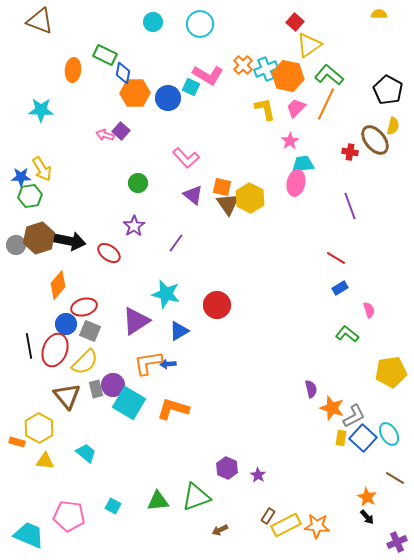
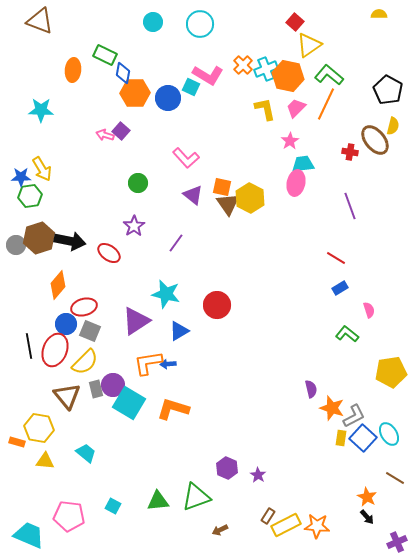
yellow hexagon at (39, 428): rotated 20 degrees counterclockwise
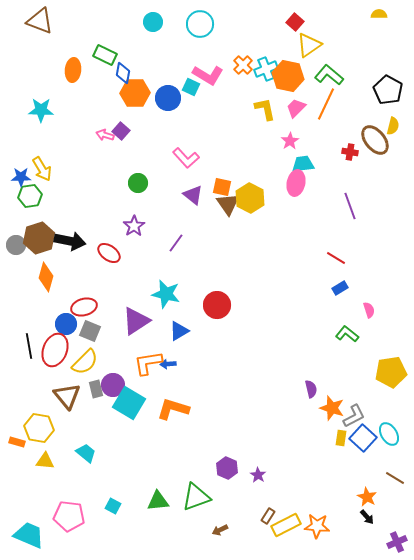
orange diamond at (58, 285): moved 12 px left, 8 px up; rotated 24 degrees counterclockwise
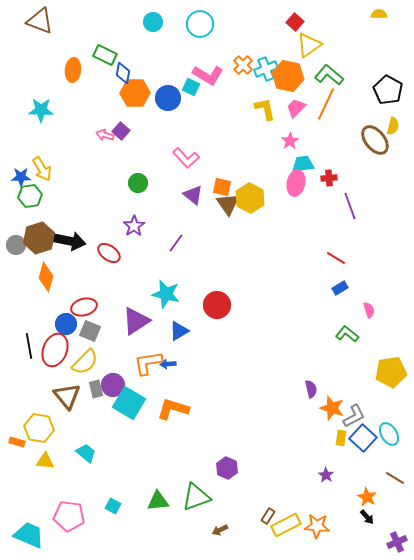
red cross at (350, 152): moved 21 px left, 26 px down; rotated 14 degrees counterclockwise
purple star at (258, 475): moved 68 px right
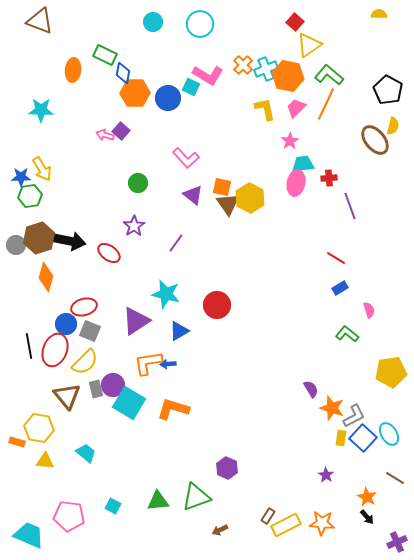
purple semicircle at (311, 389): rotated 18 degrees counterclockwise
orange star at (317, 526): moved 5 px right, 3 px up
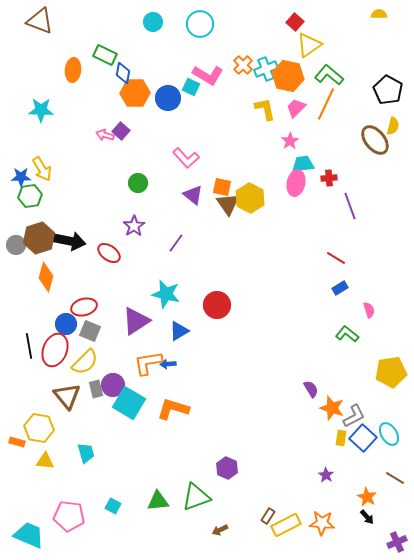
cyan trapezoid at (86, 453): rotated 35 degrees clockwise
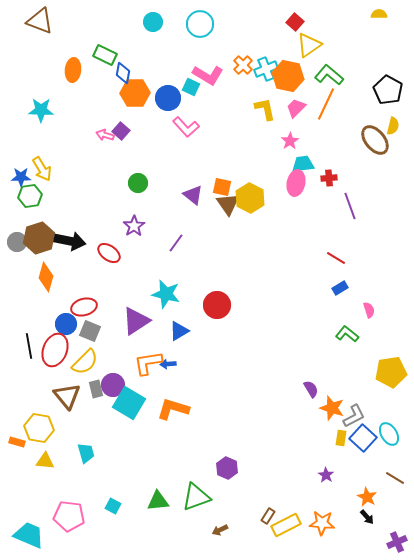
pink L-shape at (186, 158): moved 31 px up
gray circle at (16, 245): moved 1 px right, 3 px up
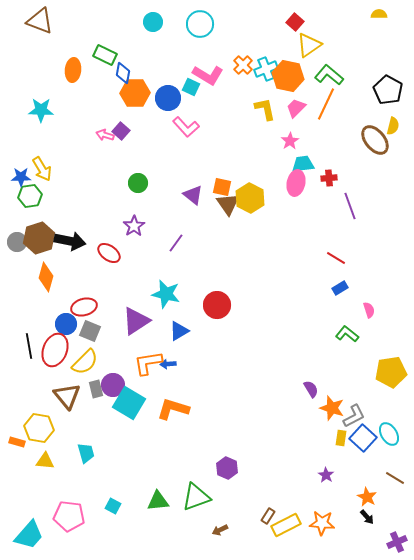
cyan trapezoid at (29, 535): rotated 108 degrees clockwise
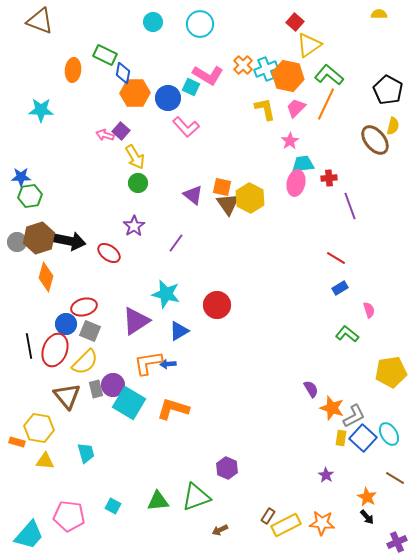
yellow arrow at (42, 169): moved 93 px right, 12 px up
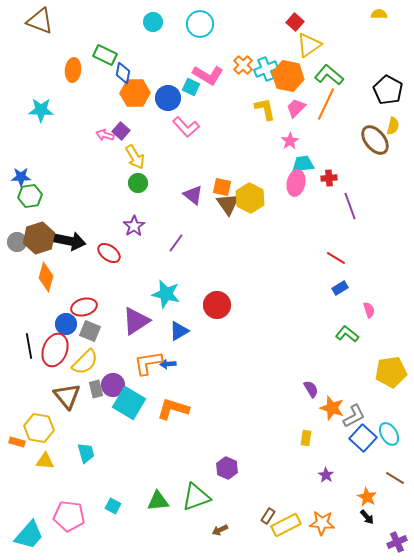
yellow rectangle at (341, 438): moved 35 px left
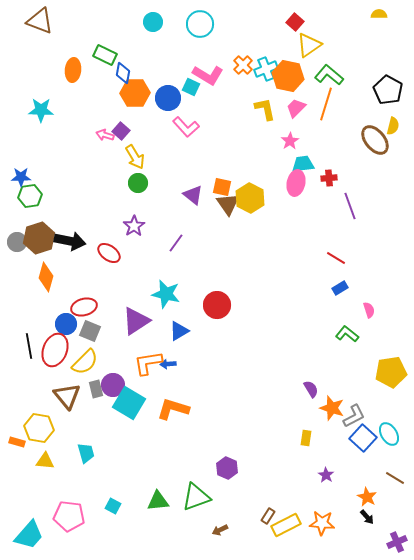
orange line at (326, 104): rotated 8 degrees counterclockwise
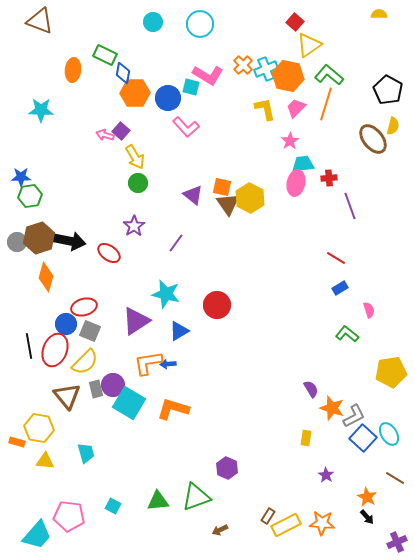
cyan square at (191, 87): rotated 12 degrees counterclockwise
brown ellipse at (375, 140): moved 2 px left, 1 px up
cyan trapezoid at (29, 535): moved 8 px right
